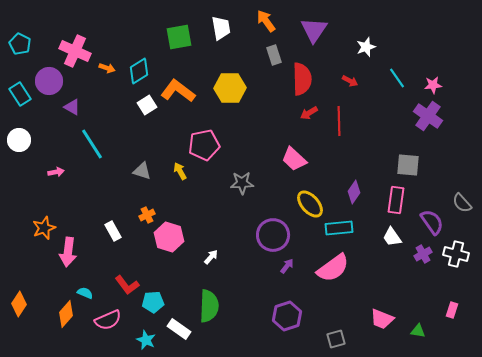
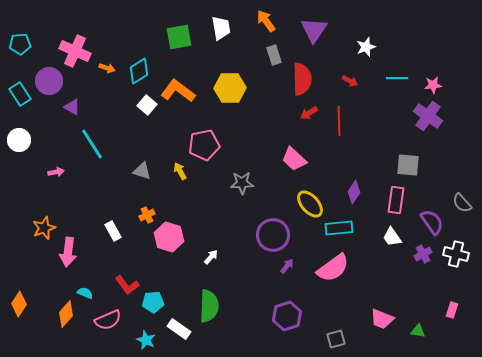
cyan pentagon at (20, 44): rotated 30 degrees counterclockwise
cyan line at (397, 78): rotated 55 degrees counterclockwise
white square at (147, 105): rotated 18 degrees counterclockwise
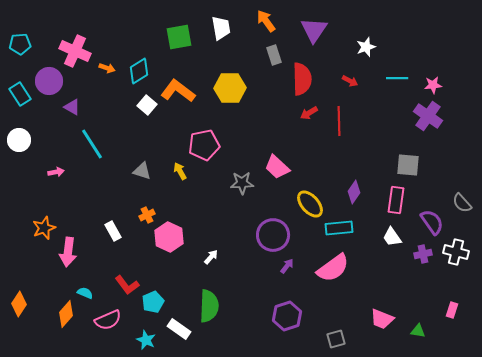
pink trapezoid at (294, 159): moved 17 px left, 8 px down
pink hexagon at (169, 237): rotated 8 degrees clockwise
purple cross at (423, 254): rotated 18 degrees clockwise
white cross at (456, 254): moved 2 px up
cyan pentagon at (153, 302): rotated 20 degrees counterclockwise
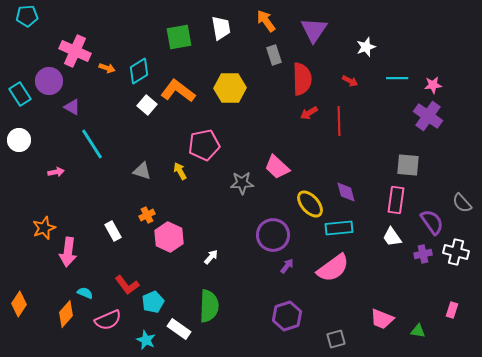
cyan pentagon at (20, 44): moved 7 px right, 28 px up
purple diamond at (354, 192): moved 8 px left; rotated 50 degrees counterclockwise
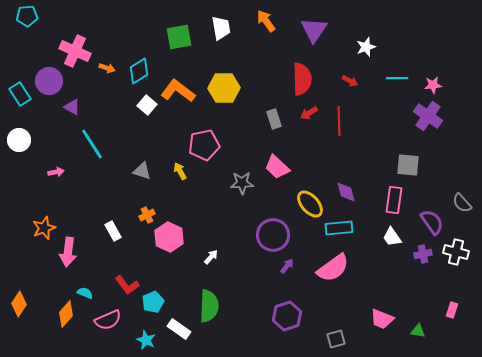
gray rectangle at (274, 55): moved 64 px down
yellow hexagon at (230, 88): moved 6 px left
pink rectangle at (396, 200): moved 2 px left
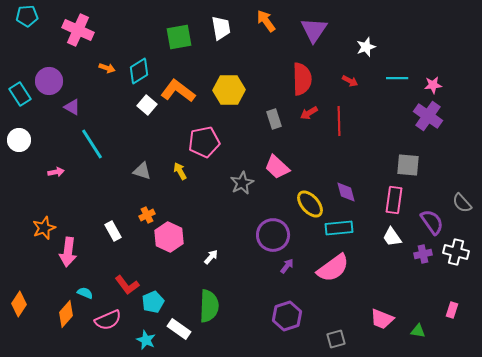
pink cross at (75, 51): moved 3 px right, 21 px up
yellow hexagon at (224, 88): moved 5 px right, 2 px down
pink pentagon at (204, 145): moved 3 px up
gray star at (242, 183): rotated 25 degrees counterclockwise
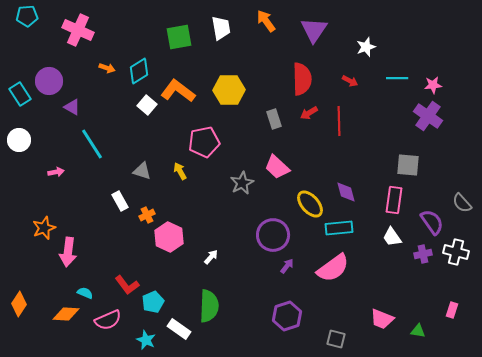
white rectangle at (113, 231): moved 7 px right, 30 px up
orange diamond at (66, 314): rotated 52 degrees clockwise
gray square at (336, 339): rotated 30 degrees clockwise
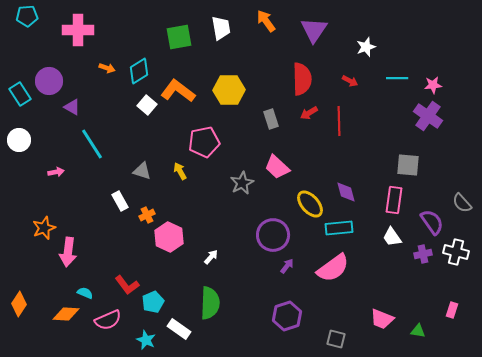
pink cross at (78, 30): rotated 24 degrees counterclockwise
gray rectangle at (274, 119): moved 3 px left
green semicircle at (209, 306): moved 1 px right, 3 px up
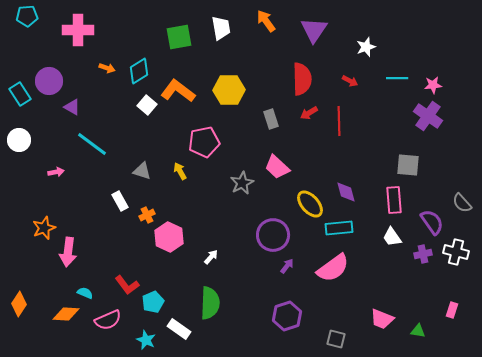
cyan line at (92, 144): rotated 20 degrees counterclockwise
pink rectangle at (394, 200): rotated 12 degrees counterclockwise
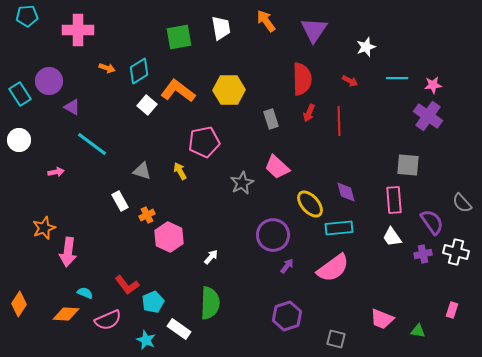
red arrow at (309, 113): rotated 36 degrees counterclockwise
